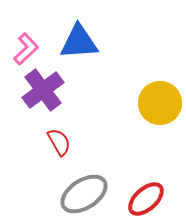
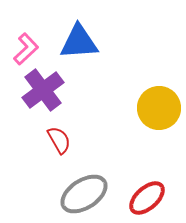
yellow circle: moved 1 px left, 5 px down
red semicircle: moved 2 px up
red ellipse: moved 1 px right, 1 px up
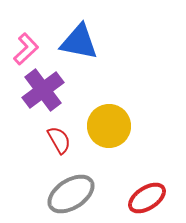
blue triangle: rotated 15 degrees clockwise
yellow circle: moved 50 px left, 18 px down
gray ellipse: moved 13 px left
red ellipse: rotated 9 degrees clockwise
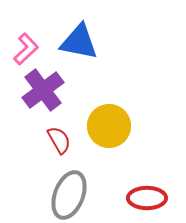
gray ellipse: moved 2 px left, 1 px down; rotated 36 degrees counterclockwise
red ellipse: rotated 33 degrees clockwise
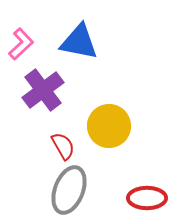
pink L-shape: moved 5 px left, 5 px up
red semicircle: moved 4 px right, 6 px down
gray ellipse: moved 5 px up
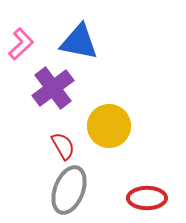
purple cross: moved 10 px right, 2 px up
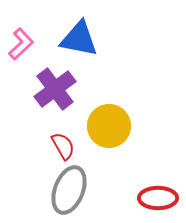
blue triangle: moved 3 px up
purple cross: moved 2 px right, 1 px down
red ellipse: moved 11 px right
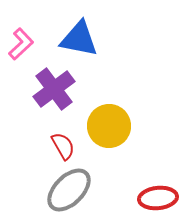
purple cross: moved 1 px left
gray ellipse: rotated 24 degrees clockwise
red ellipse: rotated 6 degrees counterclockwise
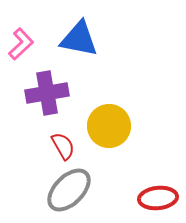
purple cross: moved 7 px left, 4 px down; rotated 27 degrees clockwise
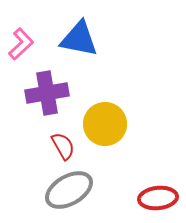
yellow circle: moved 4 px left, 2 px up
gray ellipse: rotated 15 degrees clockwise
